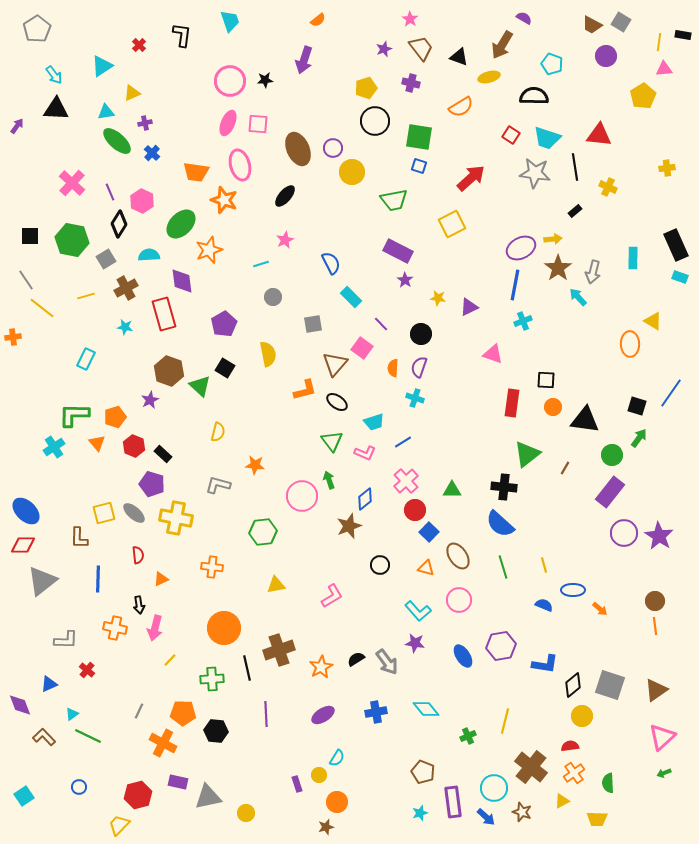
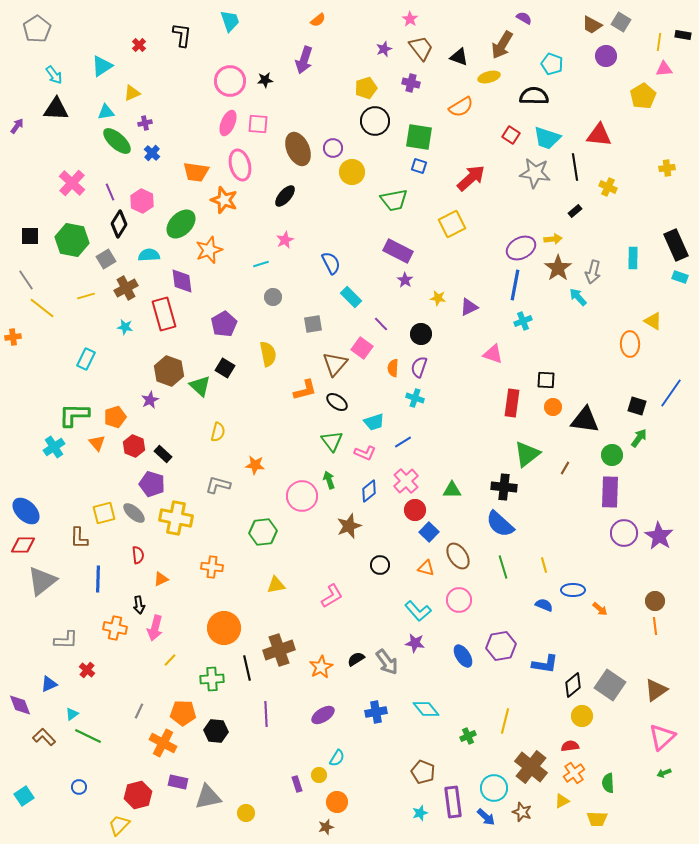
purple rectangle at (610, 492): rotated 36 degrees counterclockwise
blue diamond at (365, 499): moved 4 px right, 8 px up
gray square at (610, 685): rotated 16 degrees clockwise
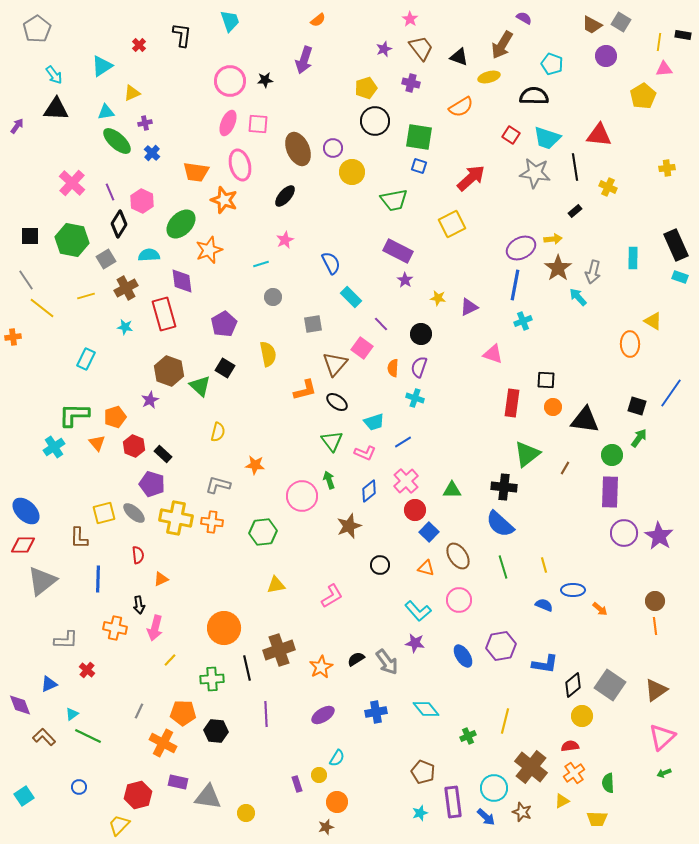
orange cross at (212, 567): moved 45 px up
gray triangle at (208, 797): rotated 20 degrees clockwise
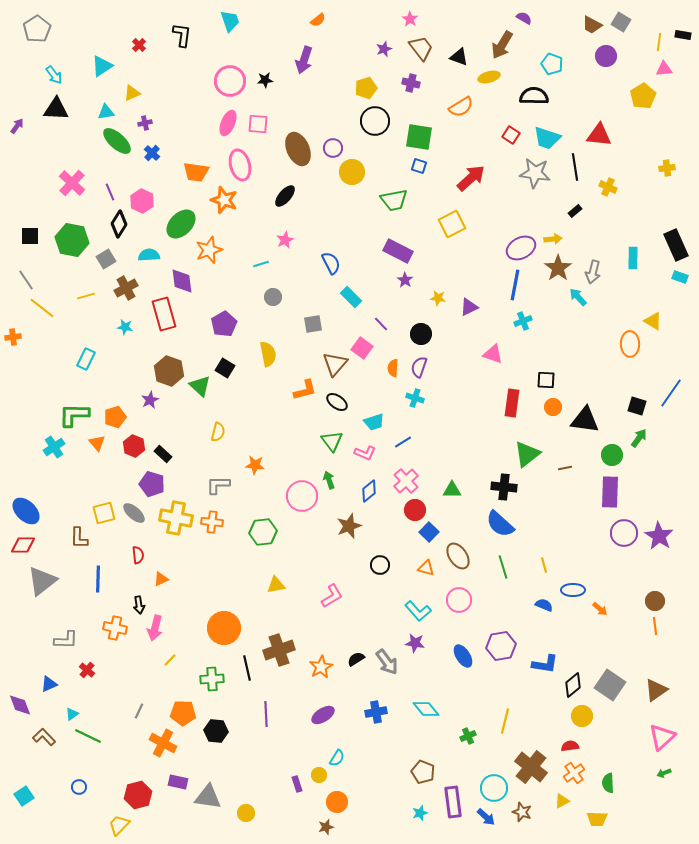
brown line at (565, 468): rotated 48 degrees clockwise
gray L-shape at (218, 485): rotated 15 degrees counterclockwise
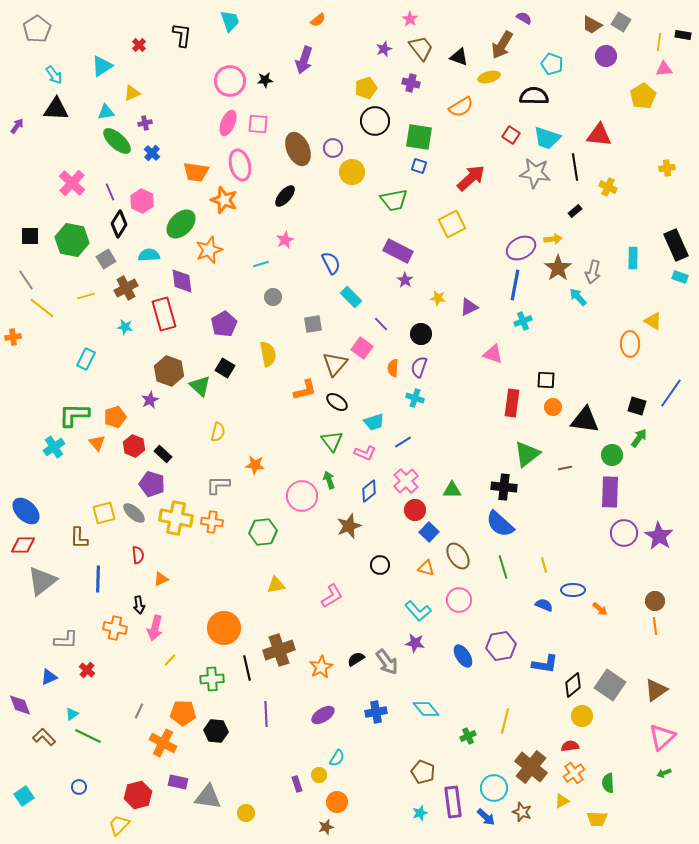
blue triangle at (49, 684): moved 7 px up
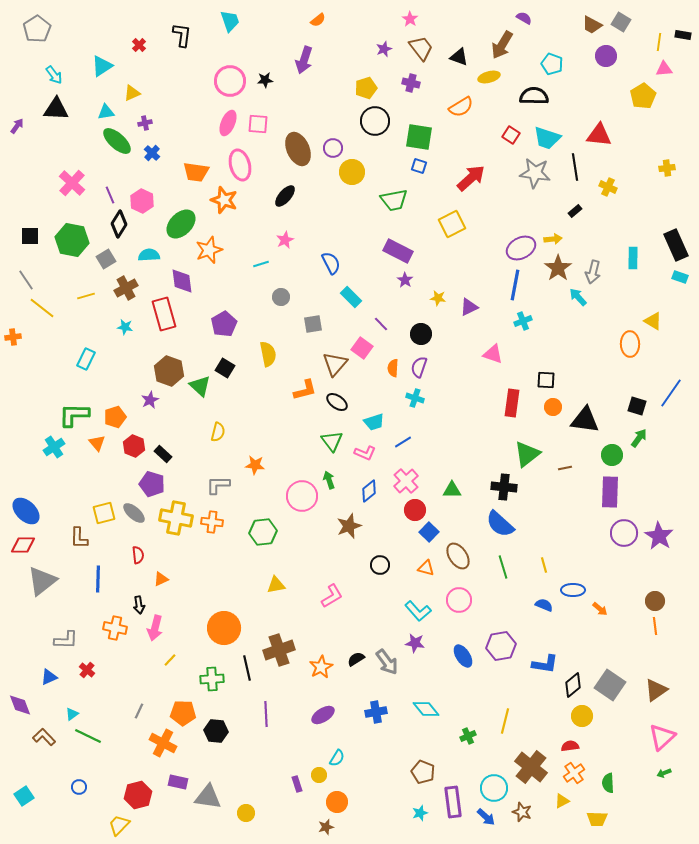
purple line at (110, 192): moved 3 px down
gray circle at (273, 297): moved 8 px right
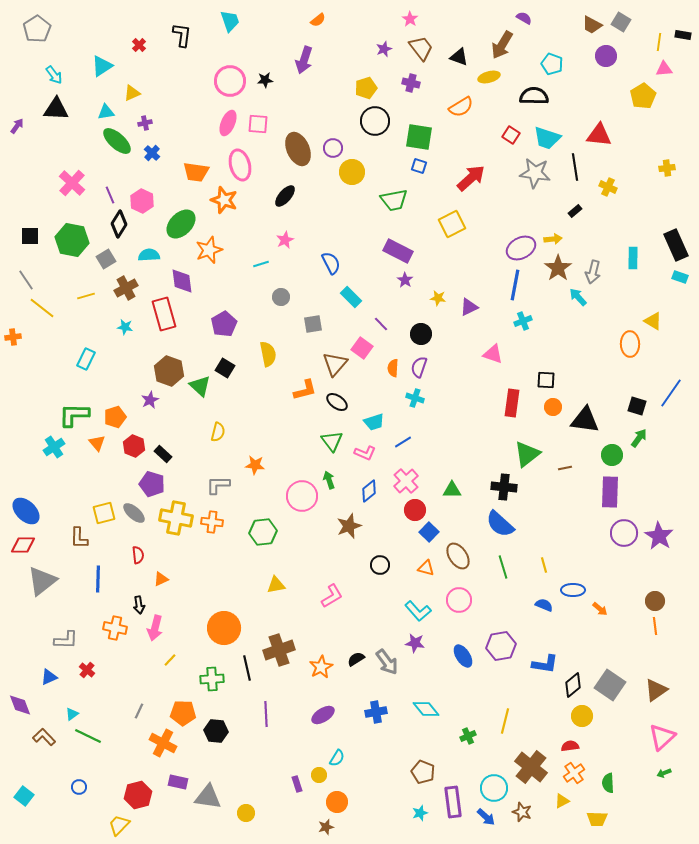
cyan square at (24, 796): rotated 18 degrees counterclockwise
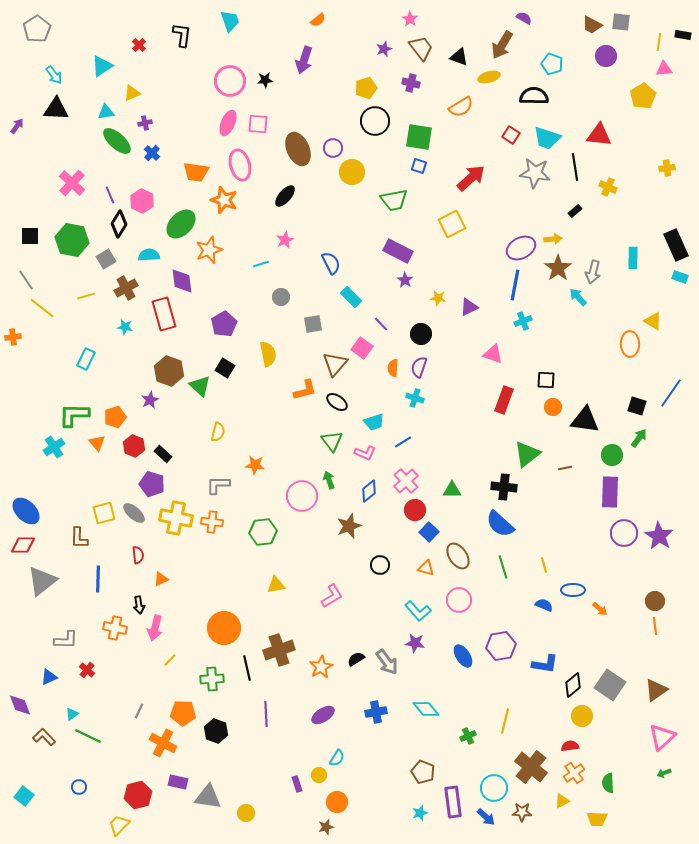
gray square at (621, 22): rotated 24 degrees counterclockwise
red rectangle at (512, 403): moved 8 px left, 3 px up; rotated 12 degrees clockwise
black hexagon at (216, 731): rotated 15 degrees clockwise
brown star at (522, 812): rotated 18 degrees counterclockwise
